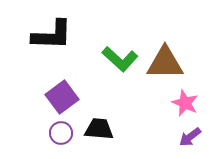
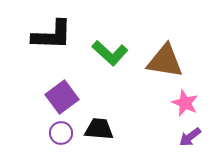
green L-shape: moved 10 px left, 6 px up
brown triangle: moved 2 px up; rotated 9 degrees clockwise
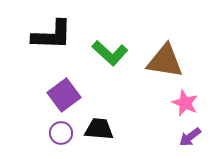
purple square: moved 2 px right, 2 px up
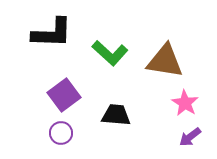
black L-shape: moved 2 px up
pink star: rotated 8 degrees clockwise
black trapezoid: moved 17 px right, 14 px up
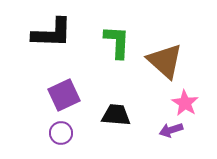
green L-shape: moved 7 px right, 11 px up; rotated 129 degrees counterclockwise
brown triangle: rotated 33 degrees clockwise
purple square: rotated 12 degrees clockwise
purple arrow: moved 19 px left, 7 px up; rotated 20 degrees clockwise
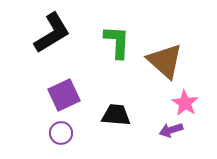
black L-shape: rotated 33 degrees counterclockwise
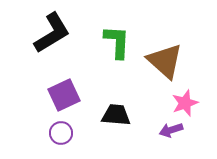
pink star: rotated 20 degrees clockwise
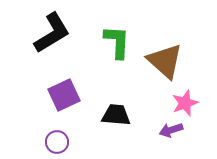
purple circle: moved 4 px left, 9 px down
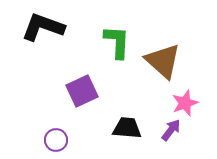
black L-shape: moved 9 px left, 6 px up; rotated 129 degrees counterclockwise
brown triangle: moved 2 px left
purple square: moved 18 px right, 4 px up
black trapezoid: moved 11 px right, 13 px down
purple arrow: rotated 145 degrees clockwise
purple circle: moved 1 px left, 2 px up
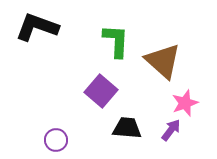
black L-shape: moved 6 px left
green L-shape: moved 1 px left, 1 px up
purple square: moved 19 px right; rotated 24 degrees counterclockwise
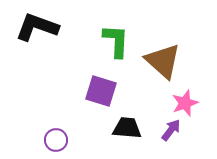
purple square: rotated 24 degrees counterclockwise
